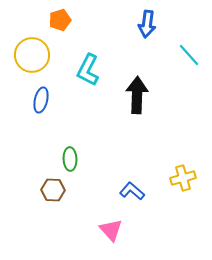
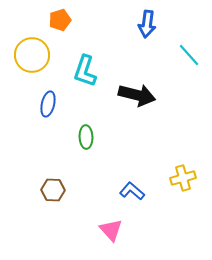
cyan L-shape: moved 3 px left, 1 px down; rotated 8 degrees counterclockwise
black arrow: rotated 102 degrees clockwise
blue ellipse: moved 7 px right, 4 px down
green ellipse: moved 16 px right, 22 px up
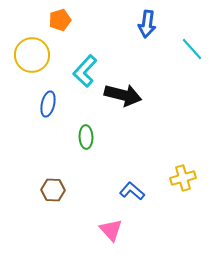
cyan line: moved 3 px right, 6 px up
cyan L-shape: rotated 24 degrees clockwise
black arrow: moved 14 px left
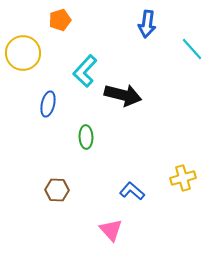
yellow circle: moved 9 px left, 2 px up
brown hexagon: moved 4 px right
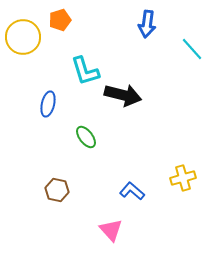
yellow circle: moved 16 px up
cyan L-shape: rotated 60 degrees counterclockwise
green ellipse: rotated 35 degrees counterclockwise
brown hexagon: rotated 10 degrees clockwise
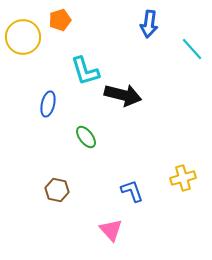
blue arrow: moved 2 px right
blue L-shape: rotated 30 degrees clockwise
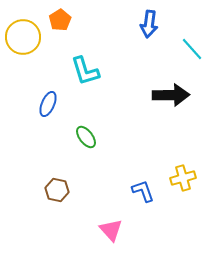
orange pentagon: rotated 15 degrees counterclockwise
black arrow: moved 48 px right; rotated 15 degrees counterclockwise
blue ellipse: rotated 10 degrees clockwise
blue L-shape: moved 11 px right
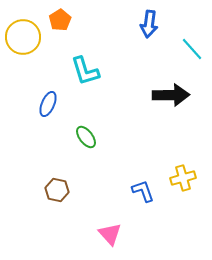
pink triangle: moved 1 px left, 4 px down
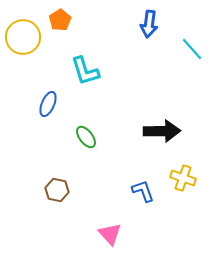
black arrow: moved 9 px left, 36 px down
yellow cross: rotated 35 degrees clockwise
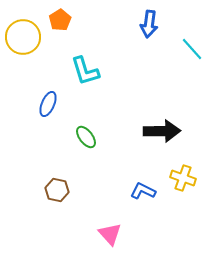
blue L-shape: rotated 45 degrees counterclockwise
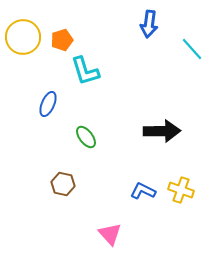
orange pentagon: moved 2 px right, 20 px down; rotated 15 degrees clockwise
yellow cross: moved 2 px left, 12 px down
brown hexagon: moved 6 px right, 6 px up
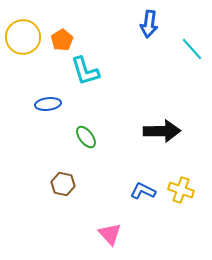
orange pentagon: rotated 15 degrees counterclockwise
blue ellipse: rotated 60 degrees clockwise
